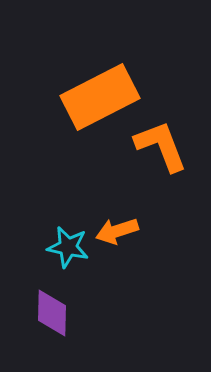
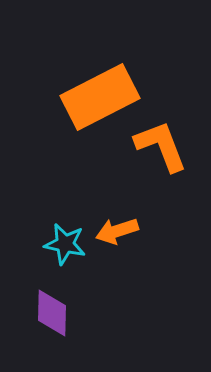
cyan star: moved 3 px left, 3 px up
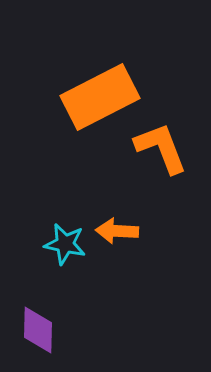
orange L-shape: moved 2 px down
orange arrow: rotated 21 degrees clockwise
purple diamond: moved 14 px left, 17 px down
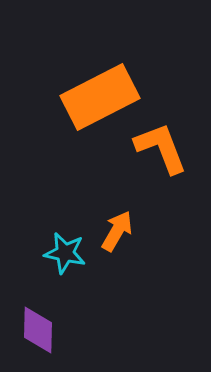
orange arrow: rotated 117 degrees clockwise
cyan star: moved 9 px down
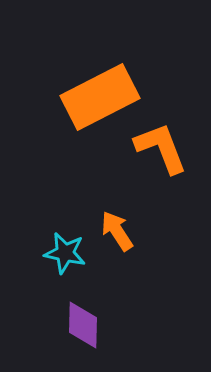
orange arrow: rotated 63 degrees counterclockwise
purple diamond: moved 45 px right, 5 px up
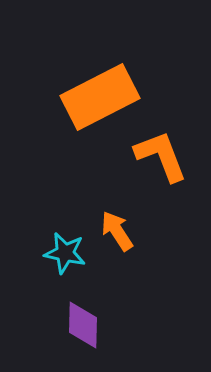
orange L-shape: moved 8 px down
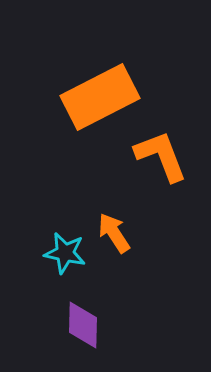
orange arrow: moved 3 px left, 2 px down
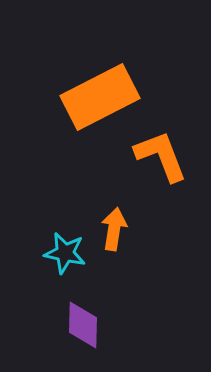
orange arrow: moved 4 px up; rotated 42 degrees clockwise
